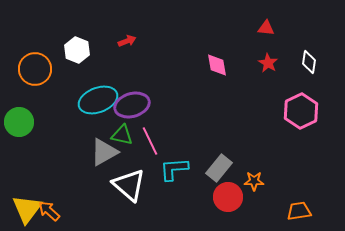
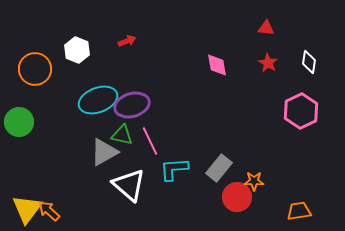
red circle: moved 9 px right
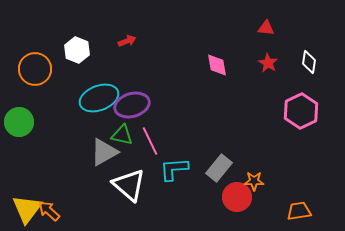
cyan ellipse: moved 1 px right, 2 px up
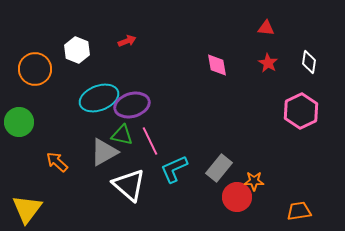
cyan L-shape: rotated 20 degrees counterclockwise
orange arrow: moved 8 px right, 49 px up
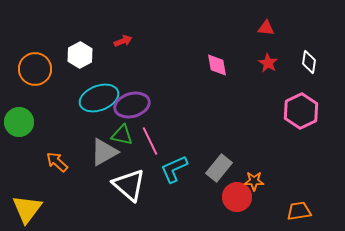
red arrow: moved 4 px left
white hexagon: moved 3 px right, 5 px down; rotated 10 degrees clockwise
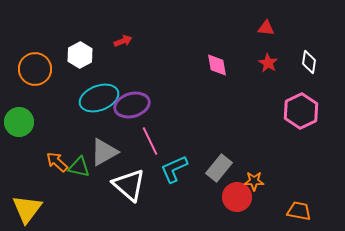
green triangle: moved 43 px left, 32 px down
orange trapezoid: rotated 20 degrees clockwise
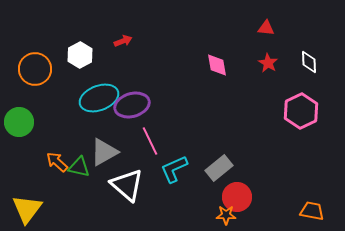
white diamond: rotated 10 degrees counterclockwise
gray rectangle: rotated 12 degrees clockwise
orange star: moved 28 px left, 34 px down
white triangle: moved 2 px left
orange trapezoid: moved 13 px right
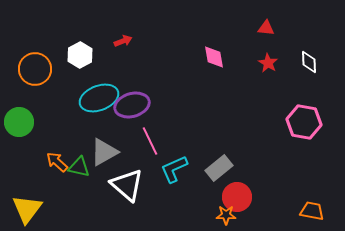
pink diamond: moved 3 px left, 8 px up
pink hexagon: moved 3 px right, 11 px down; rotated 24 degrees counterclockwise
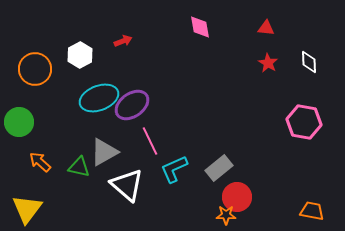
pink diamond: moved 14 px left, 30 px up
purple ellipse: rotated 20 degrees counterclockwise
orange arrow: moved 17 px left
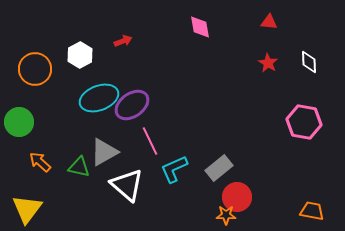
red triangle: moved 3 px right, 6 px up
